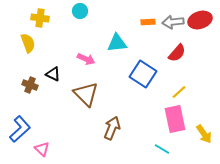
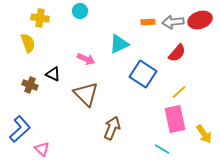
cyan triangle: moved 2 px right, 1 px down; rotated 20 degrees counterclockwise
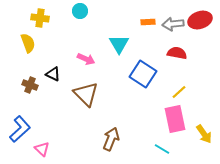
gray arrow: moved 2 px down
cyan triangle: rotated 35 degrees counterclockwise
red semicircle: rotated 120 degrees counterclockwise
brown arrow: moved 1 px left, 11 px down
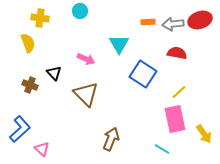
black triangle: moved 1 px right, 1 px up; rotated 21 degrees clockwise
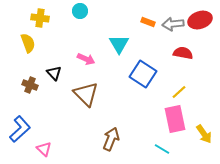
orange rectangle: rotated 24 degrees clockwise
red semicircle: moved 6 px right
pink triangle: moved 2 px right
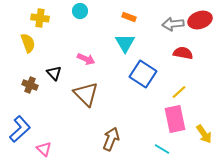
orange rectangle: moved 19 px left, 5 px up
cyan triangle: moved 6 px right, 1 px up
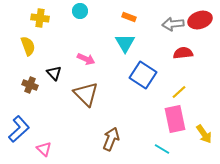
yellow semicircle: moved 3 px down
red semicircle: rotated 18 degrees counterclockwise
blue square: moved 1 px down
blue L-shape: moved 1 px left
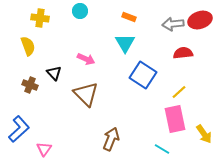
pink triangle: rotated 21 degrees clockwise
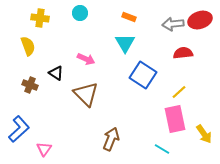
cyan circle: moved 2 px down
black triangle: moved 2 px right; rotated 14 degrees counterclockwise
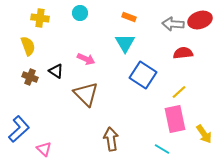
gray arrow: rotated 10 degrees clockwise
black triangle: moved 2 px up
brown cross: moved 8 px up
brown arrow: rotated 30 degrees counterclockwise
pink triangle: rotated 21 degrees counterclockwise
